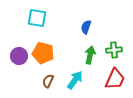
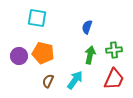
blue semicircle: moved 1 px right
red trapezoid: moved 1 px left
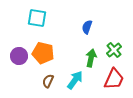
green cross: rotated 35 degrees counterclockwise
green arrow: moved 1 px right, 3 px down
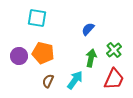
blue semicircle: moved 1 px right, 2 px down; rotated 24 degrees clockwise
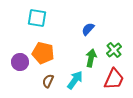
purple circle: moved 1 px right, 6 px down
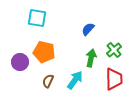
orange pentagon: moved 1 px right, 1 px up
red trapezoid: rotated 25 degrees counterclockwise
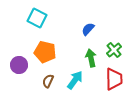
cyan square: rotated 18 degrees clockwise
orange pentagon: moved 1 px right
green arrow: rotated 24 degrees counterclockwise
purple circle: moved 1 px left, 3 px down
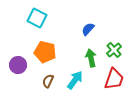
purple circle: moved 1 px left
red trapezoid: rotated 20 degrees clockwise
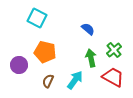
blue semicircle: rotated 88 degrees clockwise
purple circle: moved 1 px right
red trapezoid: moved 1 px left, 2 px up; rotated 80 degrees counterclockwise
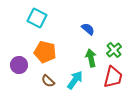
red trapezoid: rotated 75 degrees clockwise
brown semicircle: rotated 72 degrees counterclockwise
